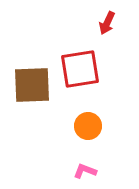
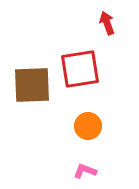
red arrow: rotated 135 degrees clockwise
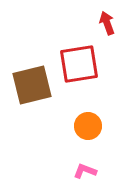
red square: moved 1 px left, 5 px up
brown square: rotated 12 degrees counterclockwise
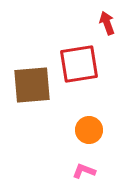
brown square: rotated 9 degrees clockwise
orange circle: moved 1 px right, 4 px down
pink L-shape: moved 1 px left
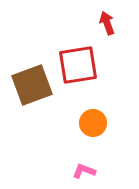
red square: moved 1 px left, 1 px down
brown square: rotated 15 degrees counterclockwise
orange circle: moved 4 px right, 7 px up
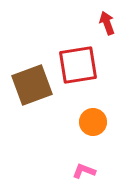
orange circle: moved 1 px up
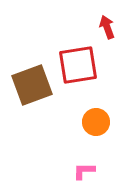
red arrow: moved 4 px down
orange circle: moved 3 px right
pink L-shape: rotated 20 degrees counterclockwise
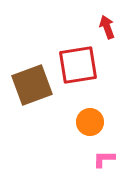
orange circle: moved 6 px left
pink L-shape: moved 20 px right, 12 px up
